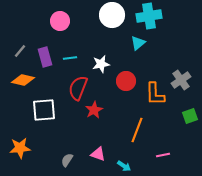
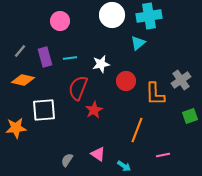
orange star: moved 4 px left, 20 px up
pink triangle: rotated 14 degrees clockwise
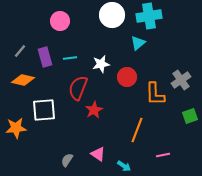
red circle: moved 1 px right, 4 px up
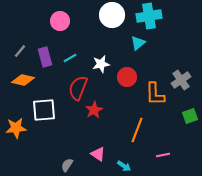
cyan line: rotated 24 degrees counterclockwise
gray semicircle: moved 5 px down
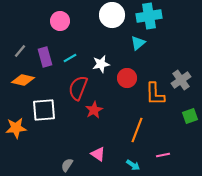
red circle: moved 1 px down
cyan arrow: moved 9 px right, 1 px up
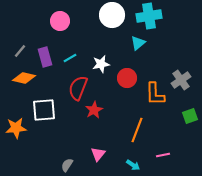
orange diamond: moved 1 px right, 2 px up
pink triangle: rotated 35 degrees clockwise
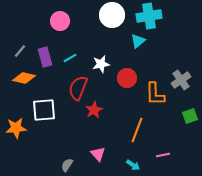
cyan triangle: moved 2 px up
pink triangle: rotated 21 degrees counterclockwise
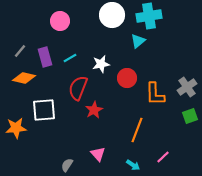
gray cross: moved 6 px right, 7 px down
pink line: moved 2 px down; rotated 32 degrees counterclockwise
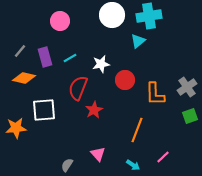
red circle: moved 2 px left, 2 px down
